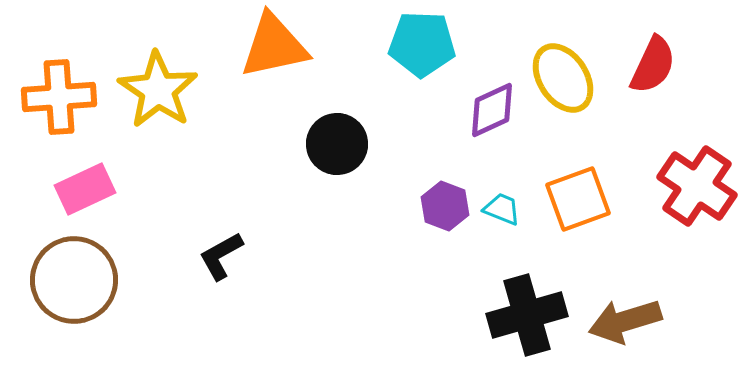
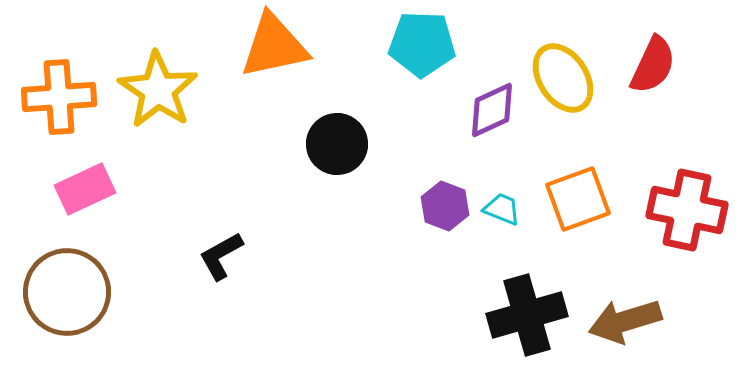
red cross: moved 10 px left, 24 px down; rotated 22 degrees counterclockwise
brown circle: moved 7 px left, 12 px down
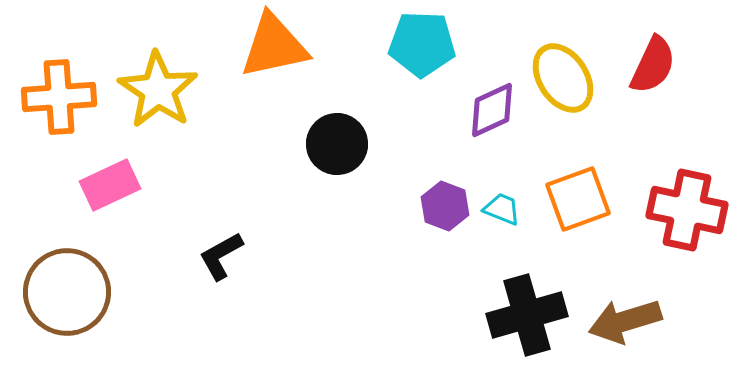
pink rectangle: moved 25 px right, 4 px up
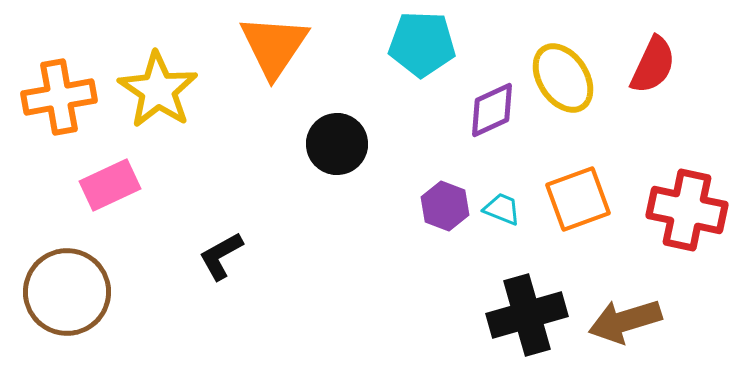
orange triangle: rotated 44 degrees counterclockwise
orange cross: rotated 6 degrees counterclockwise
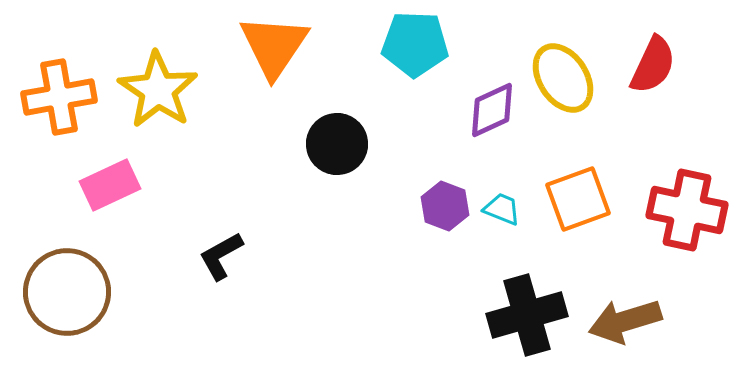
cyan pentagon: moved 7 px left
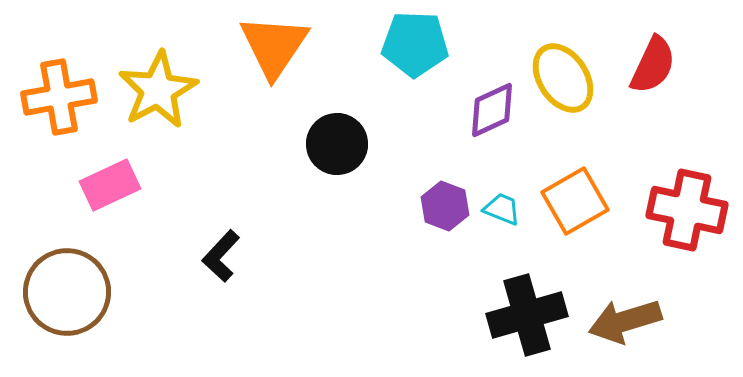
yellow star: rotated 10 degrees clockwise
orange square: moved 3 px left, 2 px down; rotated 10 degrees counterclockwise
black L-shape: rotated 18 degrees counterclockwise
